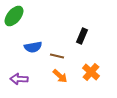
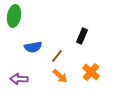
green ellipse: rotated 30 degrees counterclockwise
brown line: rotated 64 degrees counterclockwise
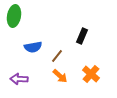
orange cross: moved 2 px down
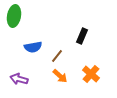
purple arrow: rotated 12 degrees clockwise
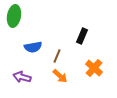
brown line: rotated 16 degrees counterclockwise
orange cross: moved 3 px right, 6 px up
purple arrow: moved 3 px right, 2 px up
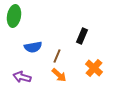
orange arrow: moved 1 px left, 1 px up
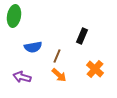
orange cross: moved 1 px right, 1 px down
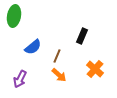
blue semicircle: rotated 30 degrees counterclockwise
purple arrow: moved 2 px left, 2 px down; rotated 78 degrees counterclockwise
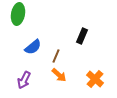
green ellipse: moved 4 px right, 2 px up
brown line: moved 1 px left
orange cross: moved 10 px down
purple arrow: moved 4 px right, 1 px down
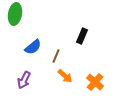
green ellipse: moved 3 px left
orange arrow: moved 6 px right, 1 px down
orange cross: moved 3 px down
